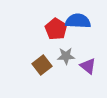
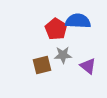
gray star: moved 3 px left, 1 px up
brown square: rotated 24 degrees clockwise
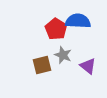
gray star: rotated 24 degrees clockwise
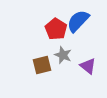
blue semicircle: rotated 50 degrees counterclockwise
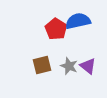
blue semicircle: rotated 35 degrees clockwise
gray star: moved 6 px right, 11 px down
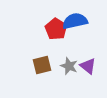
blue semicircle: moved 3 px left
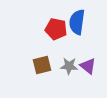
blue semicircle: moved 2 px right, 1 px down; rotated 70 degrees counterclockwise
red pentagon: rotated 20 degrees counterclockwise
gray star: rotated 18 degrees counterclockwise
